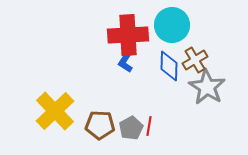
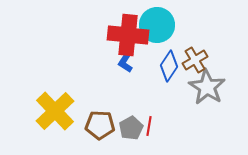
cyan circle: moved 15 px left
red cross: rotated 9 degrees clockwise
blue diamond: rotated 32 degrees clockwise
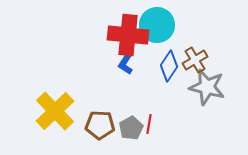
blue L-shape: moved 2 px down
gray star: rotated 18 degrees counterclockwise
red line: moved 2 px up
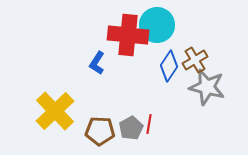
blue L-shape: moved 29 px left
brown pentagon: moved 6 px down
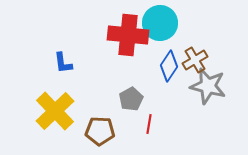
cyan circle: moved 3 px right, 2 px up
blue L-shape: moved 34 px left; rotated 40 degrees counterclockwise
gray star: moved 1 px right, 1 px up
gray pentagon: moved 29 px up
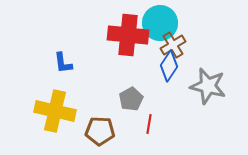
brown cross: moved 22 px left, 15 px up
yellow cross: rotated 33 degrees counterclockwise
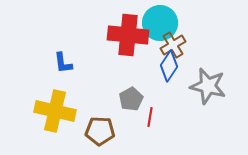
red line: moved 1 px right, 7 px up
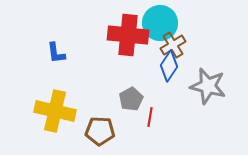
blue L-shape: moved 7 px left, 10 px up
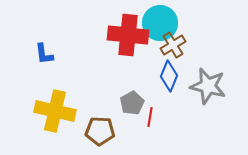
blue L-shape: moved 12 px left, 1 px down
blue diamond: moved 10 px down; rotated 12 degrees counterclockwise
gray pentagon: moved 1 px right, 4 px down
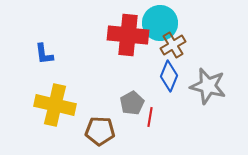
yellow cross: moved 6 px up
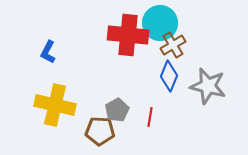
blue L-shape: moved 4 px right, 2 px up; rotated 35 degrees clockwise
gray pentagon: moved 15 px left, 7 px down
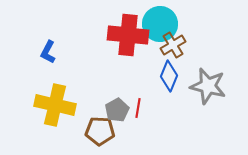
cyan circle: moved 1 px down
red line: moved 12 px left, 9 px up
